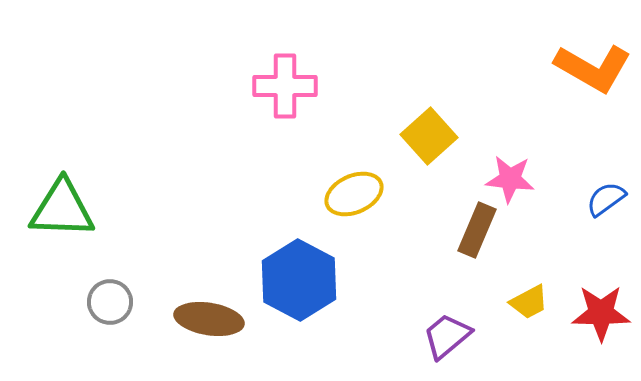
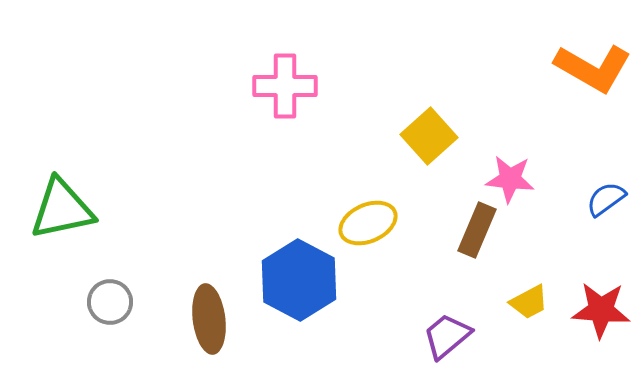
yellow ellipse: moved 14 px right, 29 px down
green triangle: rotated 14 degrees counterclockwise
red star: moved 3 px up; rotated 4 degrees clockwise
brown ellipse: rotated 74 degrees clockwise
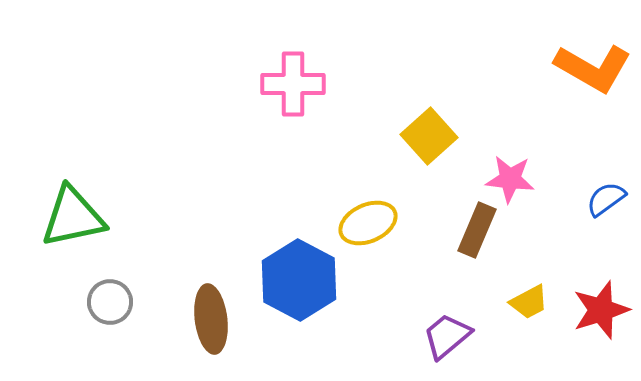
pink cross: moved 8 px right, 2 px up
green triangle: moved 11 px right, 8 px down
red star: rotated 22 degrees counterclockwise
brown ellipse: moved 2 px right
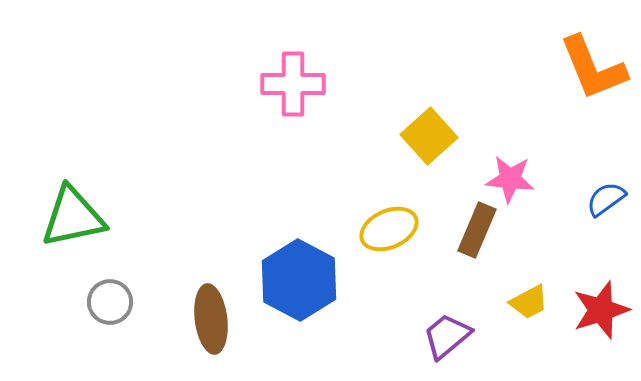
orange L-shape: rotated 38 degrees clockwise
yellow ellipse: moved 21 px right, 6 px down
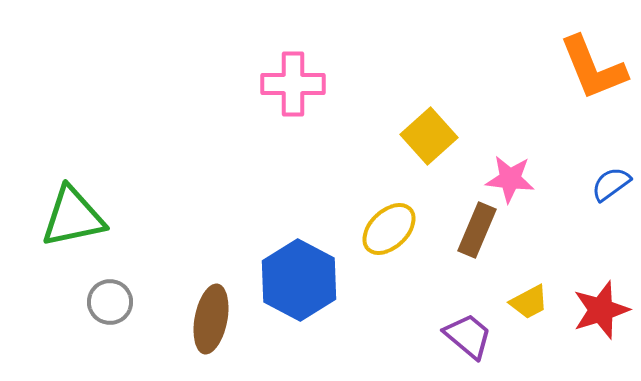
blue semicircle: moved 5 px right, 15 px up
yellow ellipse: rotated 20 degrees counterclockwise
brown ellipse: rotated 18 degrees clockwise
purple trapezoid: moved 21 px right; rotated 80 degrees clockwise
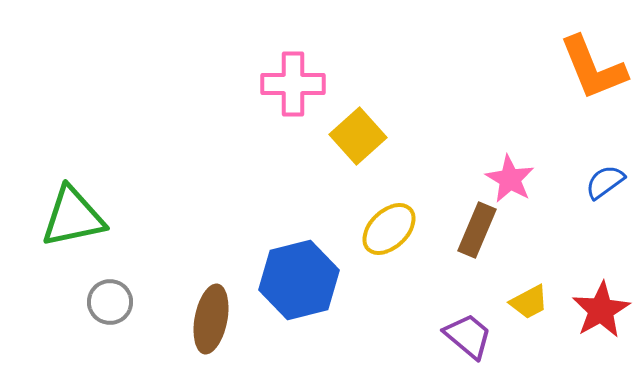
yellow square: moved 71 px left
pink star: rotated 24 degrees clockwise
blue semicircle: moved 6 px left, 2 px up
blue hexagon: rotated 18 degrees clockwise
red star: rotated 12 degrees counterclockwise
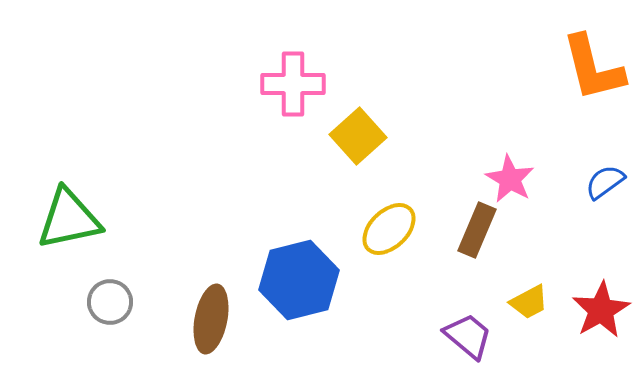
orange L-shape: rotated 8 degrees clockwise
green triangle: moved 4 px left, 2 px down
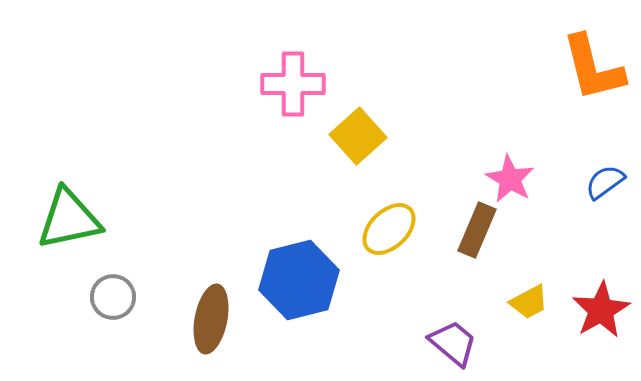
gray circle: moved 3 px right, 5 px up
purple trapezoid: moved 15 px left, 7 px down
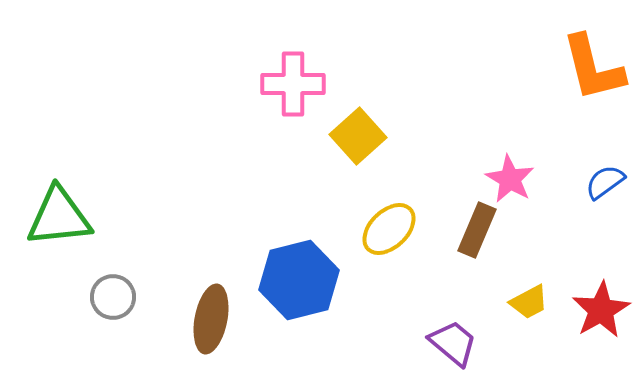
green triangle: moved 10 px left, 2 px up; rotated 6 degrees clockwise
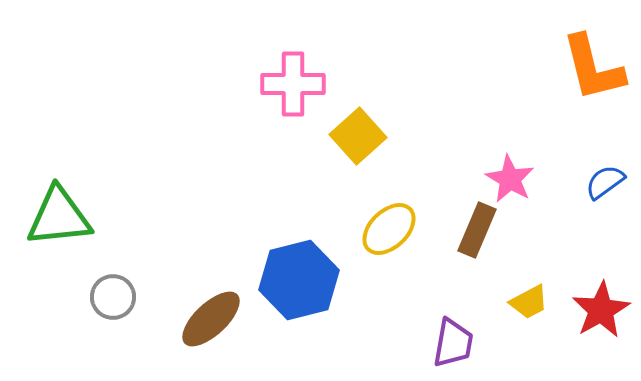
brown ellipse: rotated 36 degrees clockwise
purple trapezoid: rotated 60 degrees clockwise
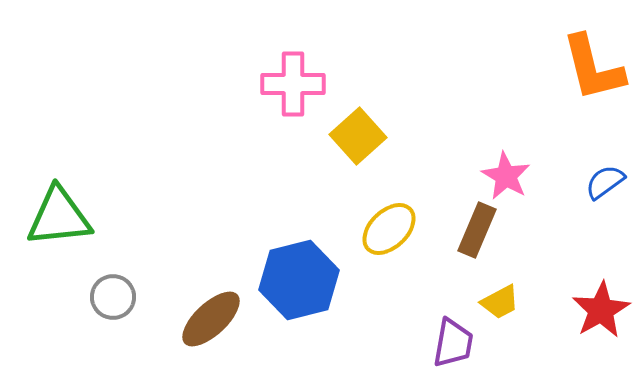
pink star: moved 4 px left, 3 px up
yellow trapezoid: moved 29 px left
